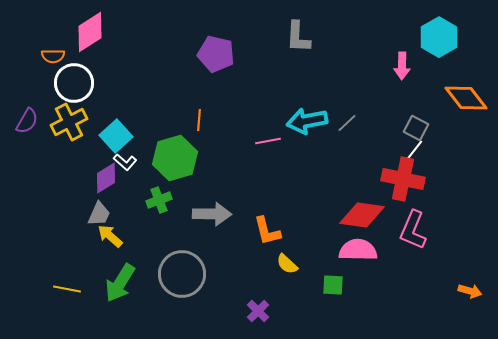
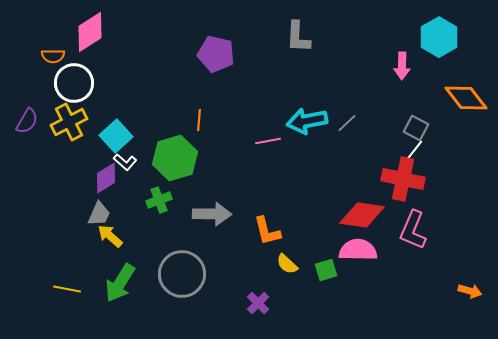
green square: moved 7 px left, 15 px up; rotated 20 degrees counterclockwise
purple cross: moved 8 px up
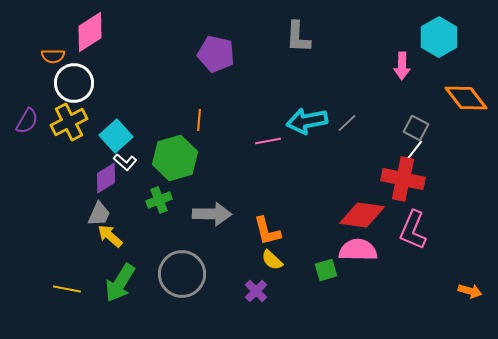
yellow semicircle: moved 15 px left, 4 px up
purple cross: moved 2 px left, 12 px up
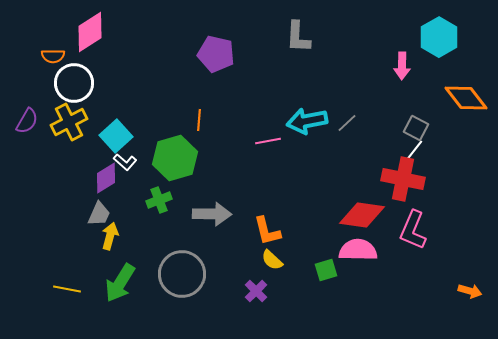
yellow arrow: rotated 64 degrees clockwise
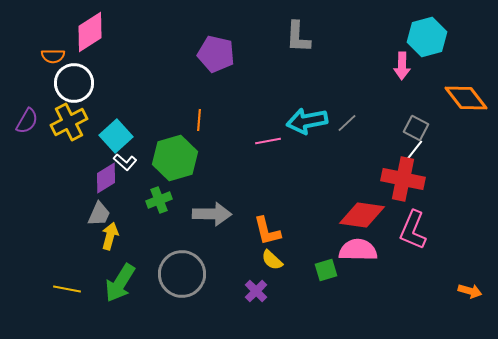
cyan hexagon: moved 12 px left; rotated 15 degrees clockwise
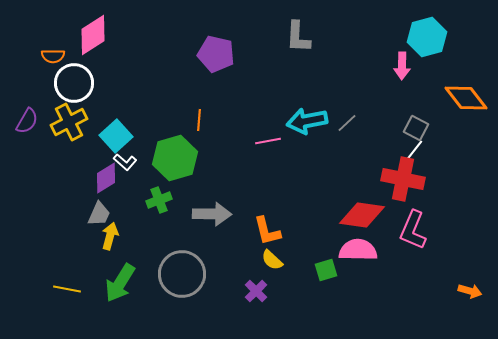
pink diamond: moved 3 px right, 3 px down
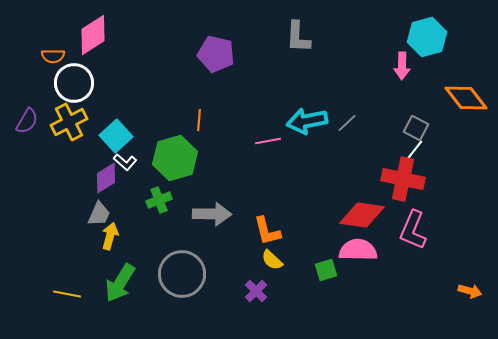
yellow line: moved 5 px down
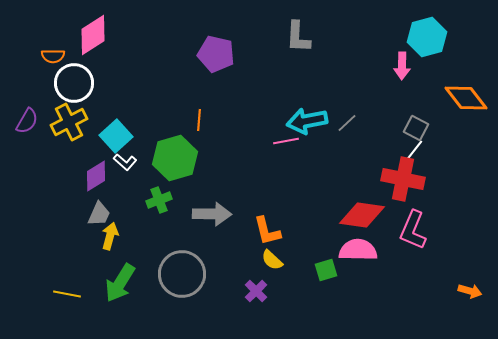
pink line: moved 18 px right
purple diamond: moved 10 px left, 2 px up
